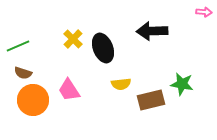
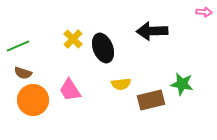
pink trapezoid: moved 1 px right
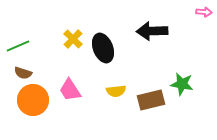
yellow semicircle: moved 5 px left, 7 px down
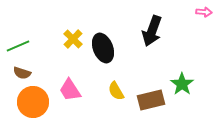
black arrow: rotated 68 degrees counterclockwise
brown semicircle: moved 1 px left
green star: rotated 25 degrees clockwise
yellow semicircle: rotated 66 degrees clockwise
orange circle: moved 2 px down
